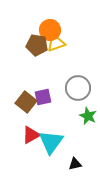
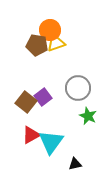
purple square: rotated 24 degrees counterclockwise
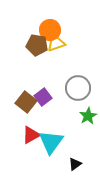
green star: rotated 18 degrees clockwise
black triangle: rotated 24 degrees counterclockwise
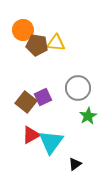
orange circle: moved 27 px left
yellow triangle: rotated 24 degrees clockwise
purple square: rotated 12 degrees clockwise
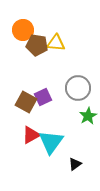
brown square: rotated 10 degrees counterclockwise
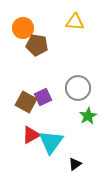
orange circle: moved 2 px up
yellow triangle: moved 19 px right, 21 px up
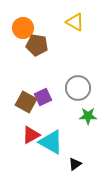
yellow triangle: rotated 24 degrees clockwise
green star: rotated 30 degrees clockwise
cyan triangle: rotated 36 degrees counterclockwise
